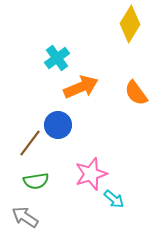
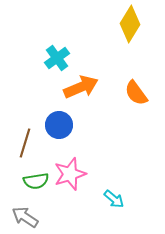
blue circle: moved 1 px right
brown line: moved 5 px left; rotated 20 degrees counterclockwise
pink star: moved 21 px left
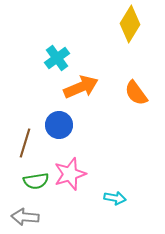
cyan arrow: moved 1 px right, 1 px up; rotated 30 degrees counterclockwise
gray arrow: rotated 28 degrees counterclockwise
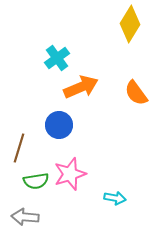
brown line: moved 6 px left, 5 px down
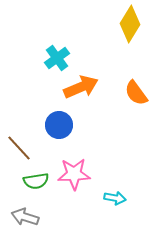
brown line: rotated 60 degrees counterclockwise
pink star: moved 4 px right; rotated 16 degrees clockwise
gray arrow: rotated 12 degrees clockwise
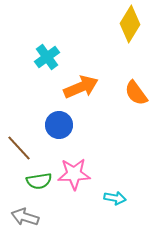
cyan cross: moved 10 px left, 1 px up
green semicircle: moved 3 px right
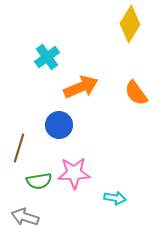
brown line: rotated 60 degrees clockwise
pink star: moved 1 px up
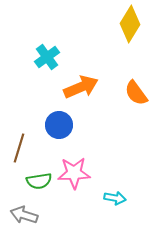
gray arrow: moved 1 px left, 2 px up
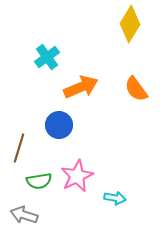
orange semicircle: moved 4 px up
pink star: moved 3 px right, 3 px down; rotated 24 degrees counterclockwise
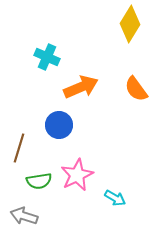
cyan cross: rotated 30 degrees counterclockwise
pink star: moved 1 px up
cyan arrow: rotated 20 degrees clockwise
gray arrow: moved 1 px down
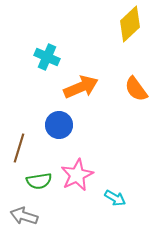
yellow diamond: rotated 15 degrees clockwise
